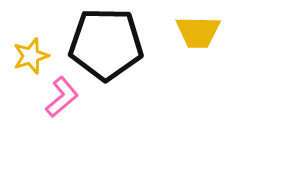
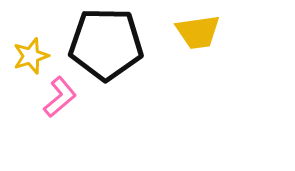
yellow trapezoid: rotated 9 degrees counterclockwise
pink L-shape: moved 2 px left
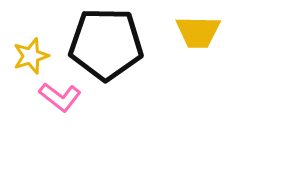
yellow trapezoid: rotated 9 degrees clockwise
pink L-shape: rotated 78 degrees clockwise
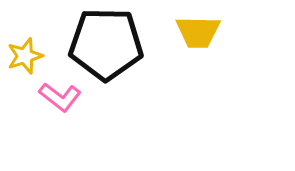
yellow star: moved 6 px left
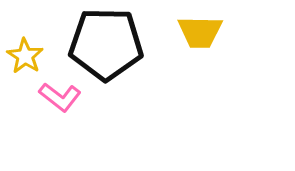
yellow trapezoid: moved 2 px right
yellow star: rotated 21 degrees counterclockwise
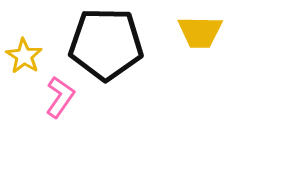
yellow star: moved 1 px left
pink L-shape: rotated 93 degrees counterclockwise
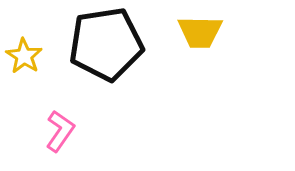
black pentagon: rotated 10 degrees counterclockwise
pink L-shape: moved 34 px down
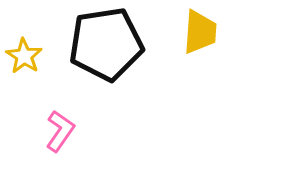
yellow trapezoid: rotated 87 degrees counterclockwise
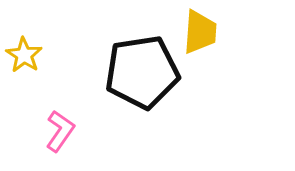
black pentagon: moved 36 px right, 28 px down
yellow star: moved 1 px up
